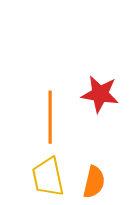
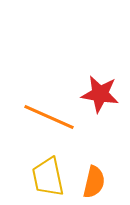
orange line: moved 1 px left; rotated 66 degrees counterclockwise
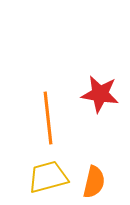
orange line: moved 1 px left, 1 px down; rotated 60 degrees clockwise
yellow trapezoid: rotated 87 degrees clockwise
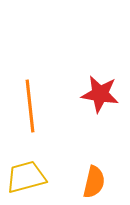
orange line: moved 18 px left, 12 px up
yellow trapezoid: moved 22 px left
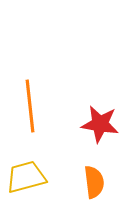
red star: moved 30 px down
orange semicircle: rotated 20 degrees counterclockwise
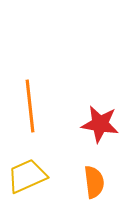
yellow trapezoid: moved 1 px right, 1 px up; rotated 9 degrees counterclockwise
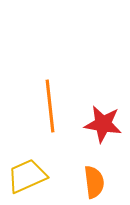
orange line: moved 20 px right
red star: moved 3 px right
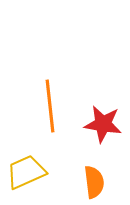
yellow trapezoid: moved 1 px left, 4 px up
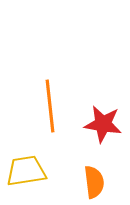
yellow trapezoid: moved 1 px up; rotated 15 degrees clockwise
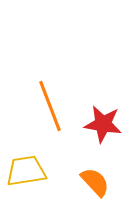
orange line: rotated 15 degrees counterclockwise
orange semicircle: moved 1 px right; rotated 36 degrees counterclockwise
